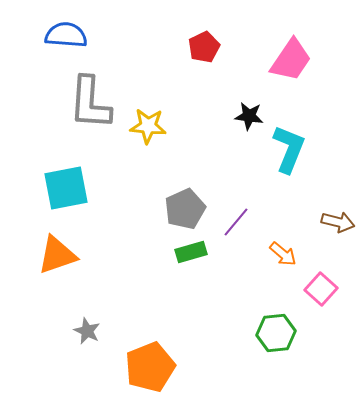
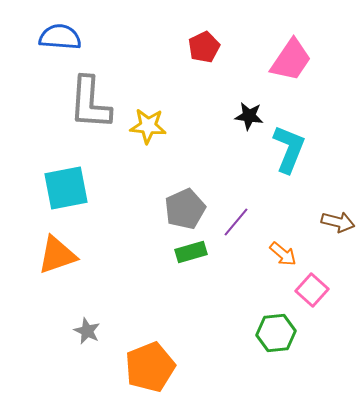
blue semicircle: moved 6 px left, 2 px down
pink square: moved 9 px left, 1 px down
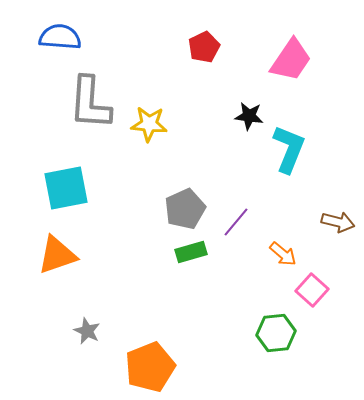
yellow star: moved 1 px right, 2 px up
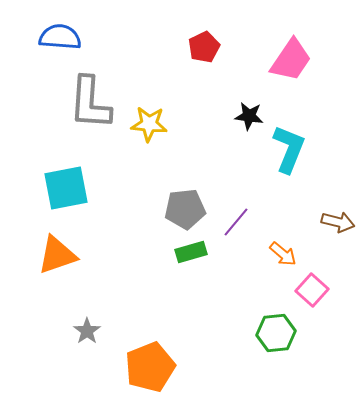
gray pentagon: rotated 18 degrees clockwise
gray star: rotated 12 degrees clockwise
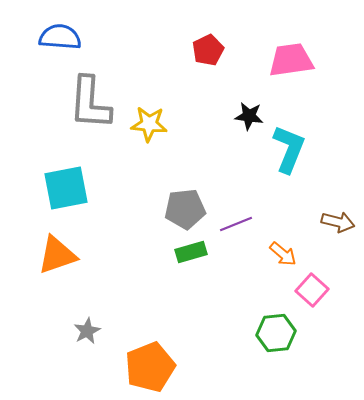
red pentagon: moved 4 px right, 3 px down
pink trapezoid: rotated 132 degrees counterclockwise
purple line: moved 2 px down; rotated 28 degrees clockwise
gray star: rotated 8 degrees clockwise
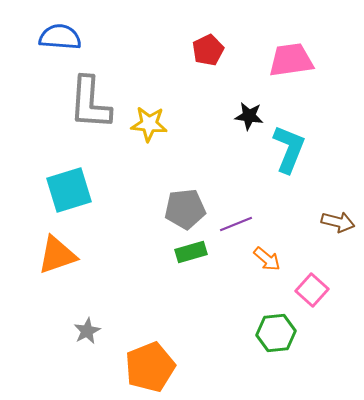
cyan square: moved 3 px right, 2 px down; rotated 6 degrees counterclockwise
orange arrow: moved 16 px left, 5 px down
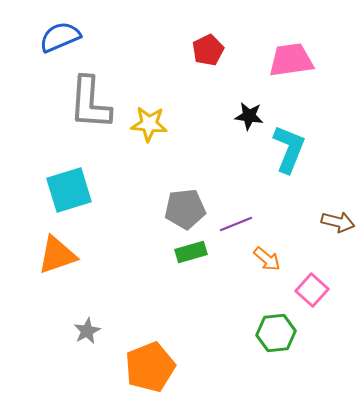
blue semicircle: rotated 27 degrees counterclockwise
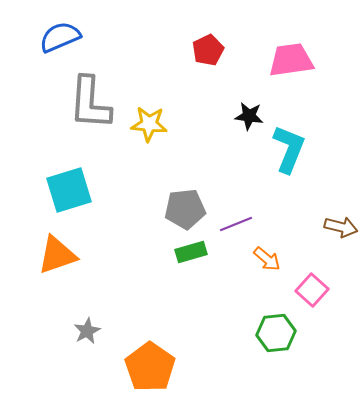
brown arrow: moved 3 px right, 5 px down
orange pentagon: rotated 15 degrees counterclockwise
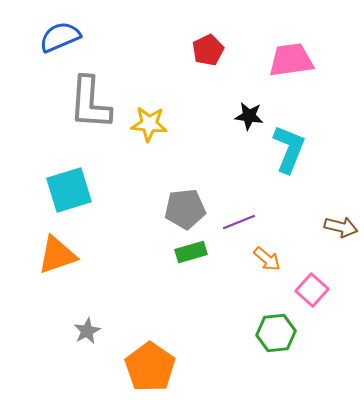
purple line: moved 3 px right, 2 px up
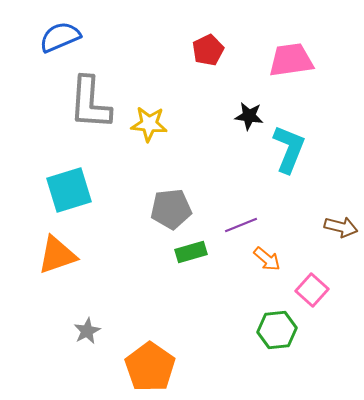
gray pentagon: moved 14 px left
purple line: moved 2 px right, 3 px down
green hexagon: moved 1 px right, 3 px up
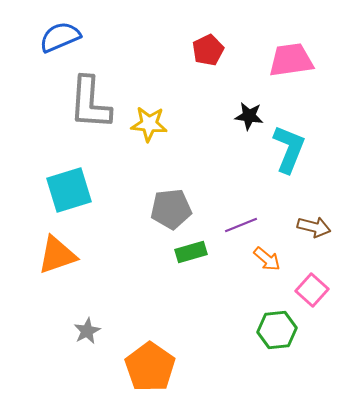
brown arrow: moved 27 px left
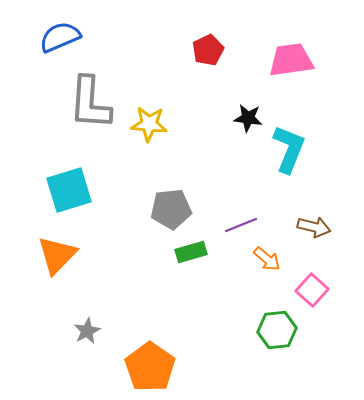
black star: moved 1 px left, 2 px down
orange triangle: rotated 27 degrees counterclockwise
